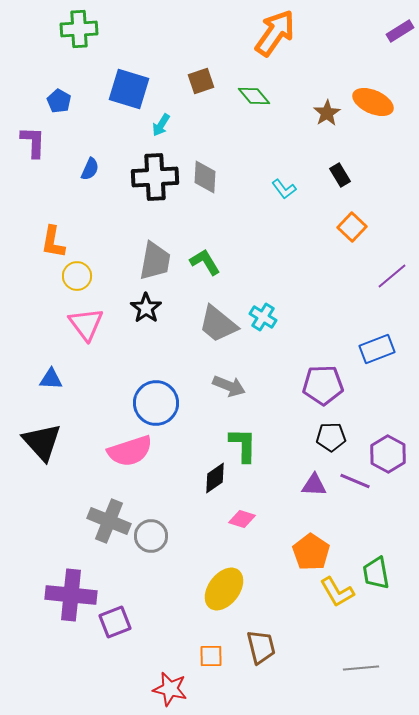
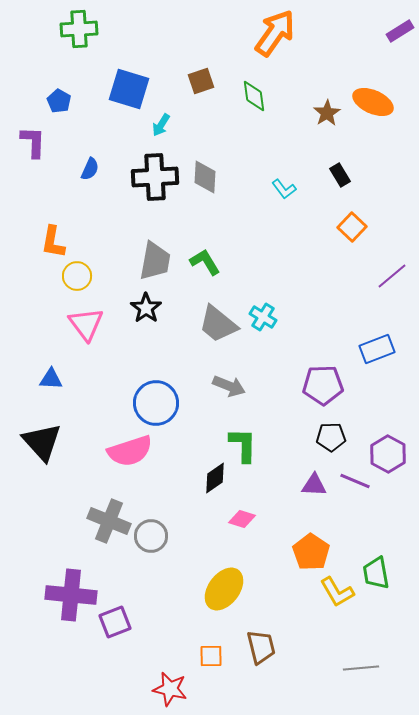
green diamond at (254, 96): rotated 32 degrees clockwise
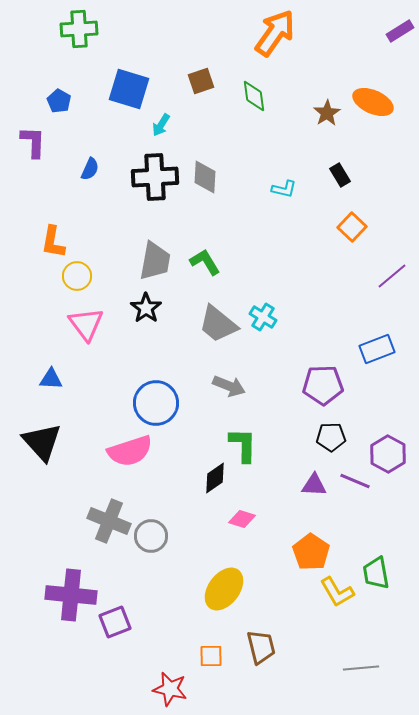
cyan L-shape at (284, 189): rotated 40 degrees counterclockwise
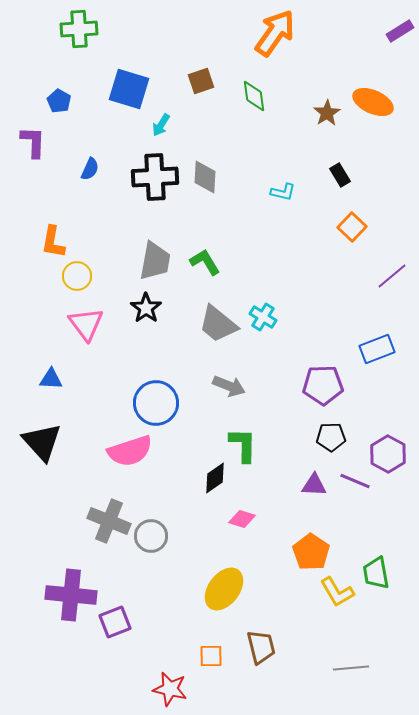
cyan L-shape at (284, 189): moved 1 px left, 3 px down
gray line at (361, 668): moved 10 px left
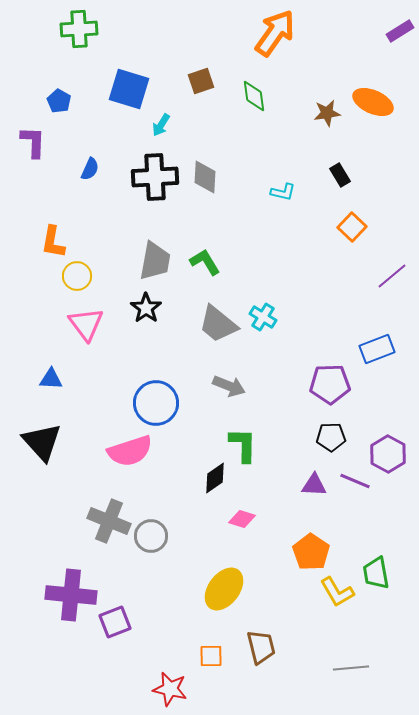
brown star at (327, 113): rotated 24 degrees clockwise
purple pentagon at (323, 385): moved 7 px right, 1 px up
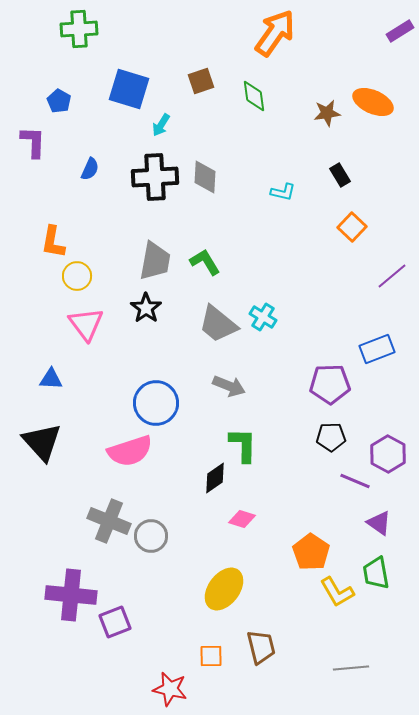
purple triangle at (314, 485): moved 65 px right, 38 px down; rotated 32 degrees clockwise
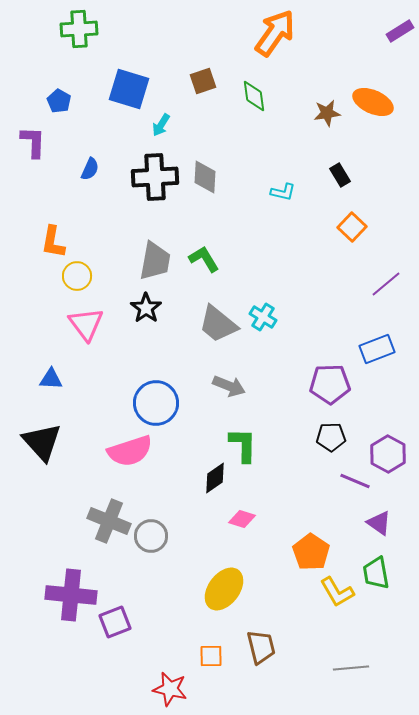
brown square at (201, 81): moved 2 px right
green L-shape at (205, 262): moved 1 px left, 3 px up
purple line at (392, 276): moved 6 px left, 8 px down
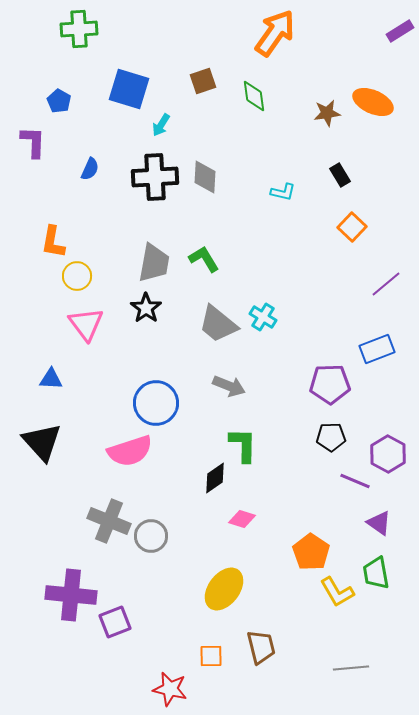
gray trapezoid at (155, 261): moved 1 px left, 2 px down
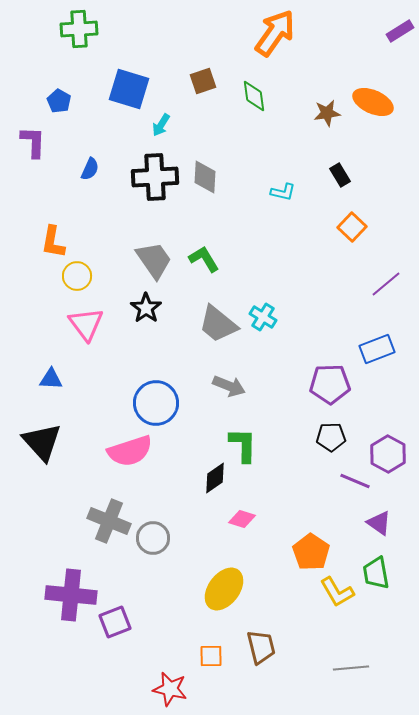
gray trapezoid at (154, 263): moved 3 px up; rotated 45 degrees counterclockwise
gray circle at (151, 536): moved 2 px right, 2 px down
